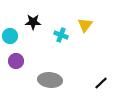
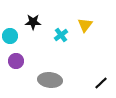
cyan cross: rotated 32 degrees clockwise
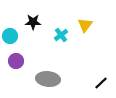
gray ellipse: moved 2 px left, 1 px up
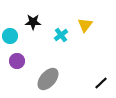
purple circle: moved 1 px right
gray ellipse: rotated 55 degrees counterclockwise
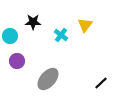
cyan cross: rotated 16 degrees counterclockwise
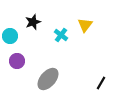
black star: rotated 21 degrees counterclockwise
black line: rotated 16 degrees counterclockwise
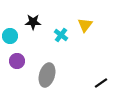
black star: rotated 21 degrees clockwise
gray ellipse: moved 1 px left, 4 px up; rotated 25 degrees counterclockwise
black line: rotated 24 degrees clockwise
